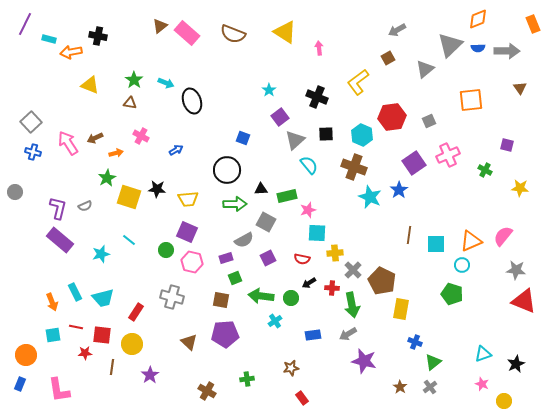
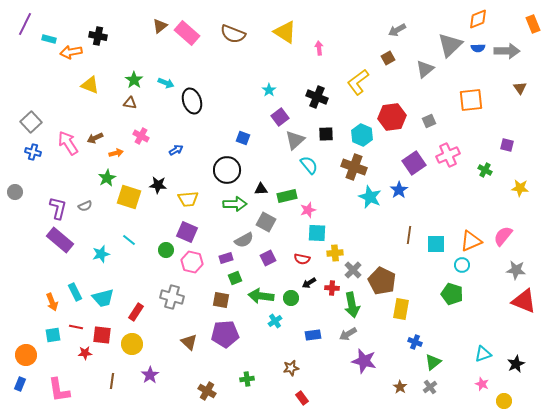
black star at (157, 189): moved 1 px right, 4 px up
brown line at (112, 367): moved 14 px down
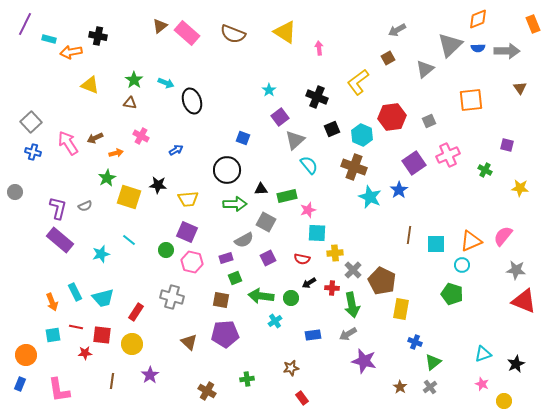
black square at (326, 134): moved 6 px right, 5 px up; rotated 21 degrees counterclockwise
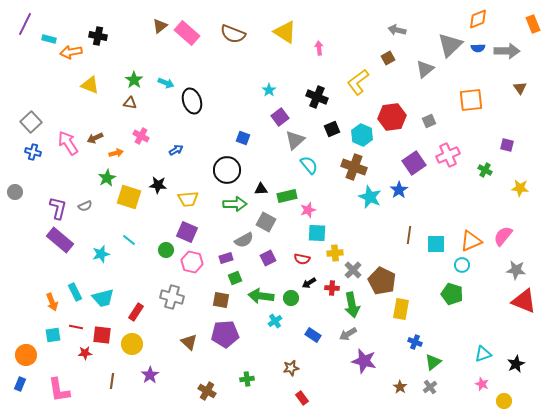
gray arrow at (397, 30): rotated 42 degrees clockwise
blue rectangle at (313, 335): rotated 42 degrees clockwise
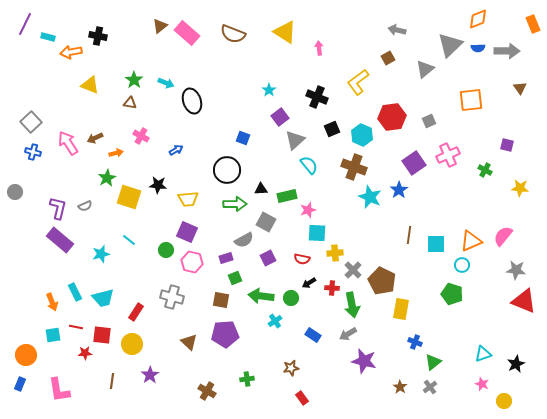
cyan rectangle at (49, 39): moved 1 px left, 2 px up
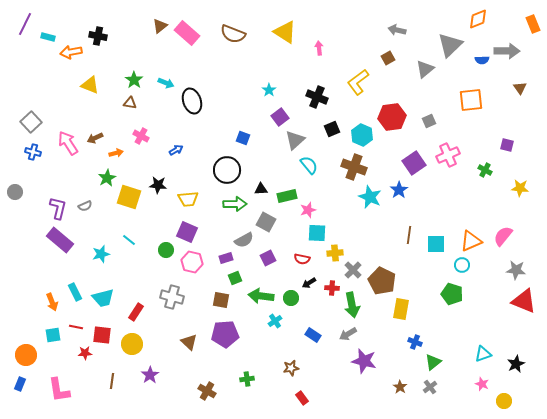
blue semicircle at (478, 48): moved 4 px right, 12 px down
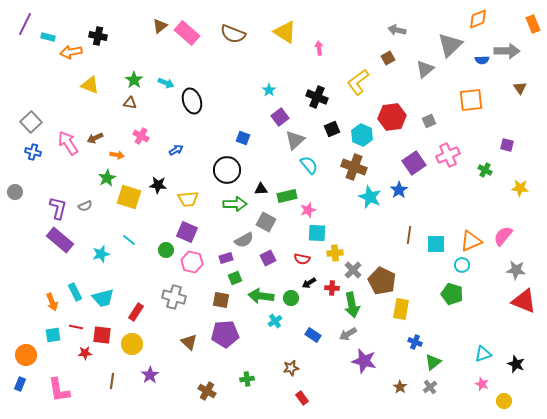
orange arrow at (116, 153): moved 1 px right, 2 px down; rotated 24 degrees clockwise
gray cross at (172, 297): moved 2 px right
black star at (516, 364): rotated 24 degrees counterclockwise
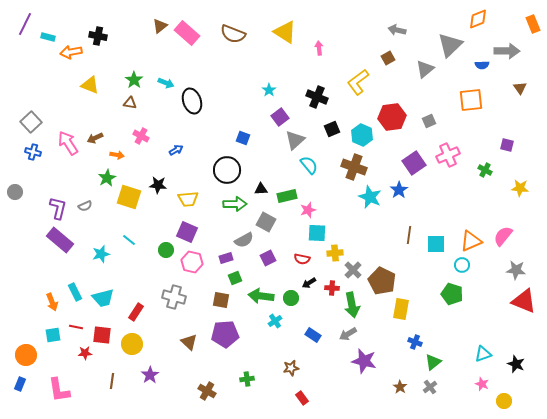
blue semicircle at (482, 60): moved 5 px down
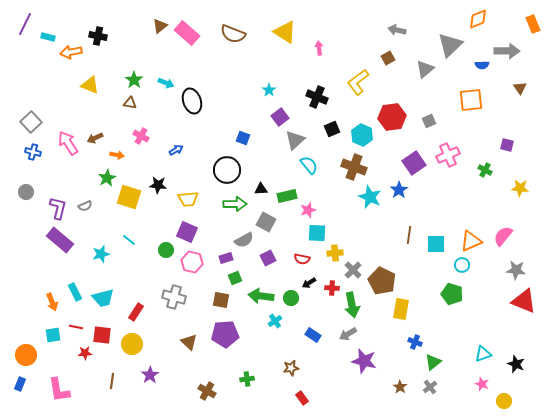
gray circle at (15, 192): moved 11 px right
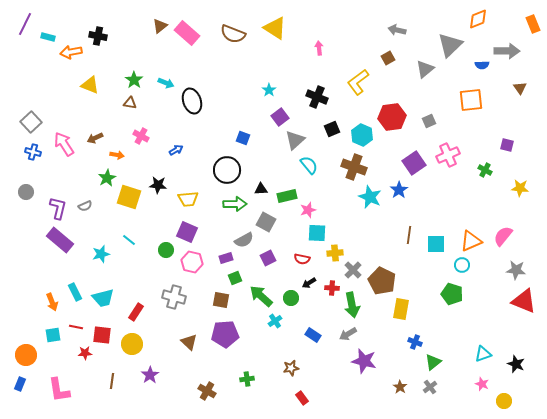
yellow triangle at (285, 32): moved 10 px left, 4 px up
pink arrow at (68, 143): moved 4 px left, 1 px down
green arrow at (261, 296): rotated 35 degrees clockwise
